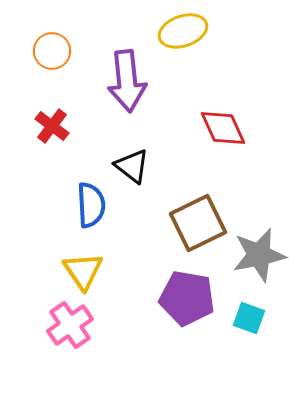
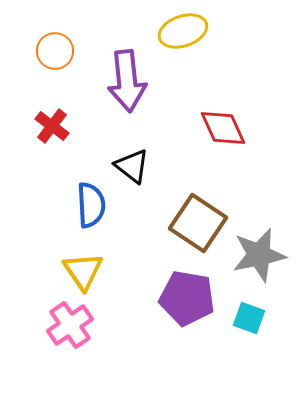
orange circle: moved 3 px right
brown square: rotated 30 degrees counterclockwise
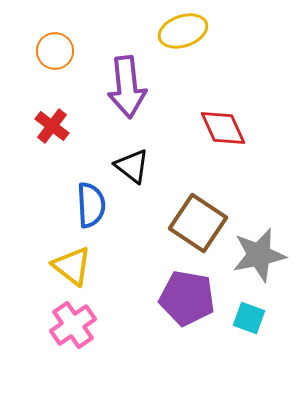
purple arrow: moved 6 px down
yellow triangle: moved 11 px left, 5 px up; rotated 18 degrees counterclockwise
pink cross: moved 3 px right
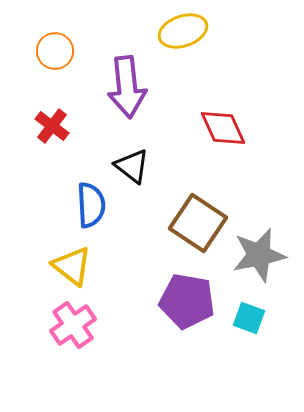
purple pentagon: moved 3 px down
